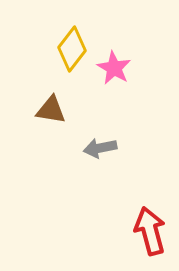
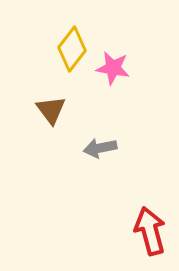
pink star: moved 1 px left; rotated 20 degrees counterclockwise
brown triangle: rotated 44 degrees clockwise
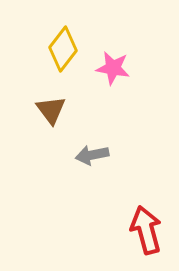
yellow diamond: moved 9 px left
gray arrow: moved 8 px left, 7 px down
red arrow: moved 4 px left, 1 px up
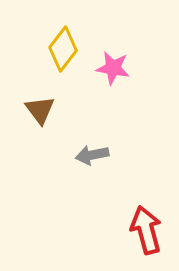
brown triangle: moved 11 px left
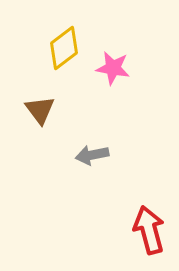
yellow diamond: moved 1 px right, 1 px up; rotated 15 degrees clockwise
red arrow: moved 3 px right
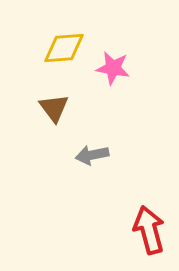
yellow diamond: rotated 33 degrees clockwise
brown triangle: moved 14 px right, 2 px up
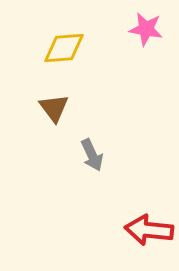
pink star: moved 33 px right, 39 px up
gray arrow: rotated 104 degrees counterclockwise
red arrow: rotated 69 degrees counterclockwise
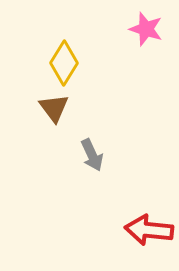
pink star: rotated 8 degrees clockwise
yellow diamond: moved 15 px down; rotated 54 degrees counterclockwise
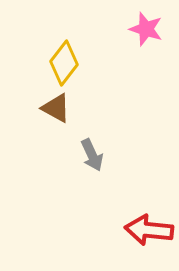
yellow diamond: rotated 6 degrees clockwise
brown triangle: moved 2 px right; rotated 24 degrees counterclockwise
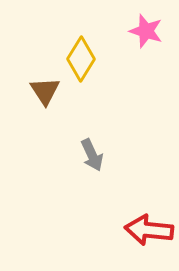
pink star: moved 2 px down
yellow diamond: moved 17 px right, 4 px up; rotated 6 degrees counterclockwise
brown triangle: moved 11 px left, 17 px up; rotated 28 degrees clockwise
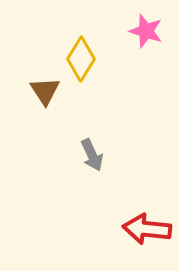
red arrow: moved 2 px left, 1 px up
